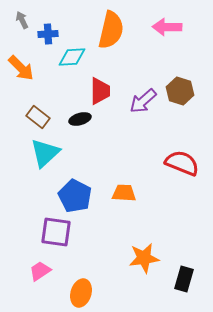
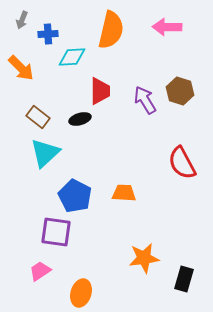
gray arrow: rotated 132 degrees counterclockwise
purple arrow: moved 2 px right, 1 px up; rotated 100 degrees clockwise
red semicircle: rotated 140 degrees counterclockwise
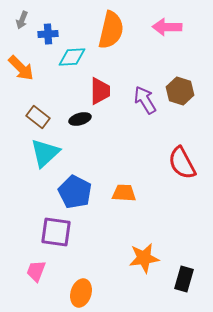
blue pentagon: moved 4 px up
pink trapezoid: moved 4 px left; rotated 35 degrees counterclockwise
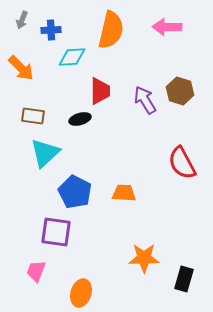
blue cross: moved 3 px right, 4 px up
brown rectangle: moved 5 px left, 1 px up; rotated 30 degrees counterclockwise
orange star: rotated 8 degrees clockwise
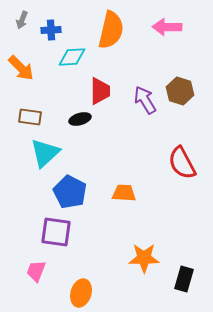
brown rectangle: moved 3 px left, 1 px down
blue pentagon: moved 5 px left
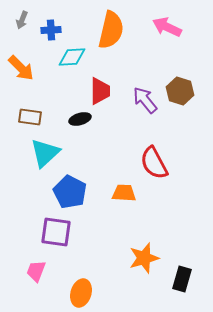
pink arrow: rotated 24 degrees clockwise
purple arrow: rotated 8 degrees counterclockwise
red semicircle: moved 28 px left
orange star: rotated 16 degrees counterclockwise
black rectangle: moved 2 px left
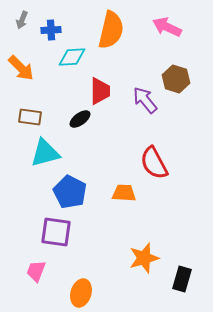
brown hexagon: moved 4 px left, 12 px up
black ellipse: rotated 20 degrees counterclockwise
cyan triangle: rotated 28 degrees clockwise
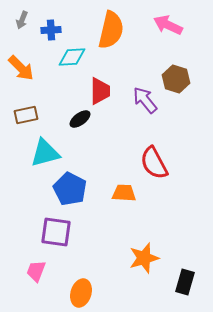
pink arrow: moved 1 px right, 2 px up
brown rectangle: moved 4 px left, 2 px up; rotated 20 degrees counterclockwise
blue pentagon: moved 3 px up
black rectangle: moved 3 px right, 3 px down
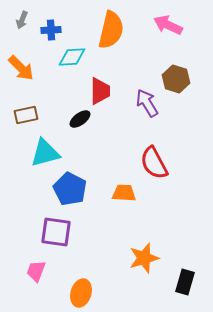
purple arrow: moved 2 px right, 3 px down; rotated 8 degrees clockwise
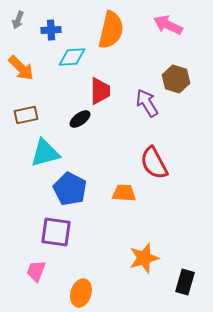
gray arrow: moved 4 px left
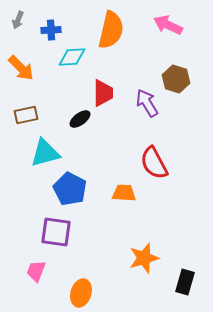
red trapezoid: moved 3 px right, 2 px down
